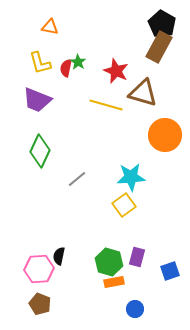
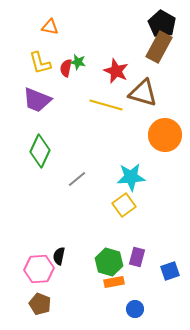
green star: rotated 21 degrees counterclockwise
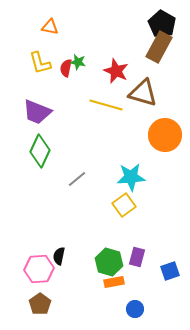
purple trapezoid: moved 12 px down
brown pentagon: rotated 15 degrees clockwise
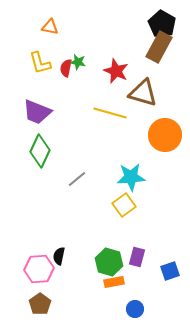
yellow line: moved 4 px right, 8 px down
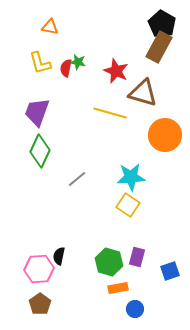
purple trapezoid: rotated 88 degrees clockwise
yellow square: moved 4 px right; rotated 20 degrees counterclockwise
orange rectangle: moved 4 px right, 6 px down
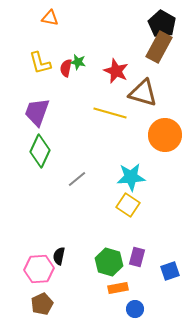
orange triangle: moved 9 px up
brown pentagon: moved 2 px right; rotated 10 degrees clockwise
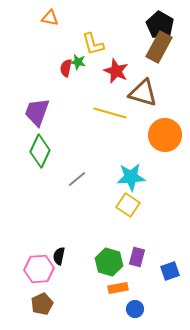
black pentagon: moved 2 px left, 1 px down
yellow L-shape: moved 53 px right, 19 px up
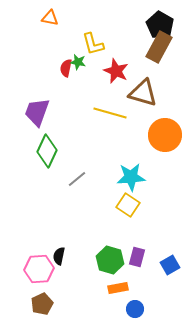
green diamond: moved 7 px right
green hexagon: moved 1 px right, 2 px up
blue square: moved 6 px up; rotated 12 degrees counterclockwise
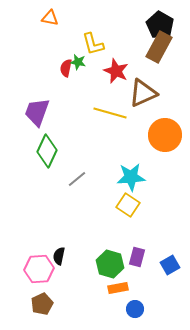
brown triangle: rotated 40 degrees counterclockwise
green hexagon: moved 4 px down
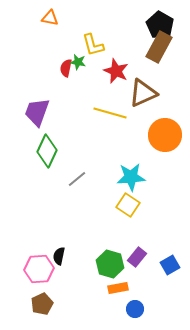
yellow L-shape: moved 1 px down
purple rectangle: rotated 24 degrees clockwise
